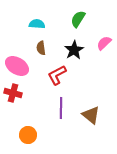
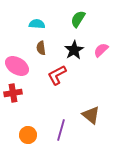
pink semicircle: moved 3 px left, 7 px down
red cross: rotated 24 degrees counterclockwise
purple line: moved 22 px down; rotated 15 degrees clockwise
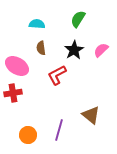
purple line: moved 2 px left
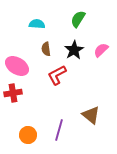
brown semicircle: moved 5 px right, 1 px down
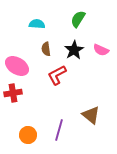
pink semicircle: rotated 112 degrees counterclockwise
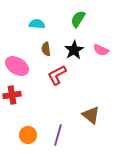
red cross: moved 1 px left, 2 px down
purple line: moved 1 px left, 5 px down
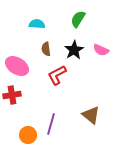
purple line: moved 7 px left, 11 px up
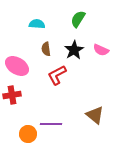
brown triangle: moved 4 px right
purple line: rotated 75 degrees clockwise
orange circle: moved 1 px up
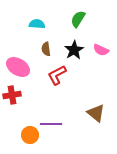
pink ellipse: moved 1 px right, 1 px down
brown triangle: moved 1 px right, 2 px up
orange circle: moved 2 px right, 1 px down
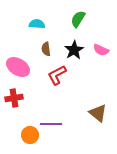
red cross: moved 2 px right, 3 px down
brown triangle: moved 2 px right
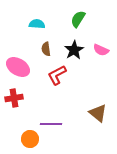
orange circle: moved 4 px down
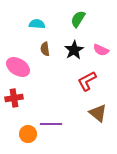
brown semicircle: moved 1 px left
red L-shape: moved 30 px right, 6 px down
orange circle: moved 2 px left, 5 px up
